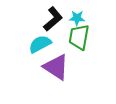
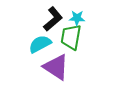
green trapezoid: moved 8 px left
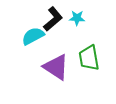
green trapezoid: moved 18 px right, 21 px down; rotated 20 degrees counterclockwise
cyan semicircle: moved 7 px left, 8 px up
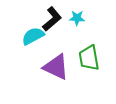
black L-shape: moved 1 px left
purple triangle: rotated 8 degrees counterclockwise
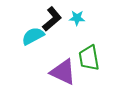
purple triangle: moved 7 px right, 5 px down
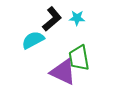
cyan semicircle: moved 4 px down
green trapezoid: moved 10 px left
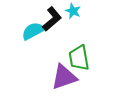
cyan star: moved 4 px left, 7 px up; rotated 21 degrees clockwise
cyan semicircle: moved 9 px up
purple triangle: moved 1 px right, 5 px down; rotated 44 degrees counterclockwise
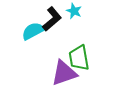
cyan star: moved 1 px right
purple triangle: moved 4 px up
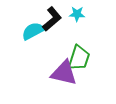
cyan star: moved 3 px right, 3 px down; rotated 21 degrees counterclockwise
green trapezoid: rotated 152 degrees counterclockwise
purple triangle: rotated 32 degrees clockwise
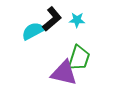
cyan star: moved 6 px down
